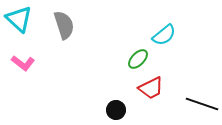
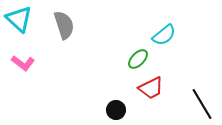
black line: rotated 40 degrees clockwise
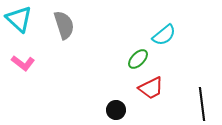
black line: rotated 24 degrees clockwise
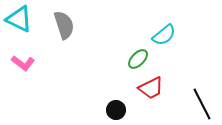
cyan triangle: rotated 16 degrees counterclockwise
black line: rotated 20 degrees counterclockwise
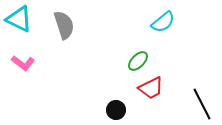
cyan semicircle: moved 1 px left, 13 px up
green ellipse: moved 2 px down
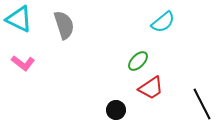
red trapezoid: rotated 8 degrees counterclockwise
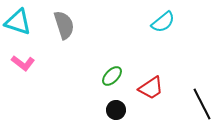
cyan triangle: moved 1 px left, 3 px down; rotated 8 degrees counterclockwise
green ellipse: moved 26 px left, 15 px down
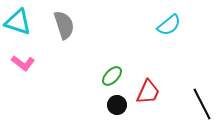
cyan semicircle: moved 6 px right, 3 px down
red trapezoid: moved 3 px left, 4 px down; rotated 32 degrees counterclockwise
black circle: moved 1 px right, 5 px up
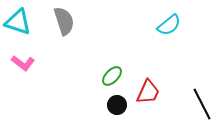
gray semicircle: moved 4 px up
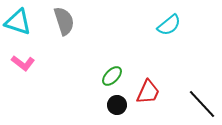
black line: rotated 16 degrees counterclockwise
